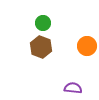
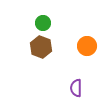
purple semicircle: moved 3 px right; rotated 96 degrees counterclockwise
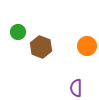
green circle: moved 25 px left, 9 px down
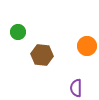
brown hexagon: moved 1 px right, 8 px down; rotated 15 degrees counterclockwise
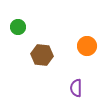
green circle: moved 5 px up
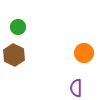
orange circle: moved 3 px left, 7 px down
brown hexagon: moved 28 px left; rotated 20 degrees clockwise
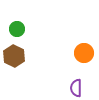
green circle: moved 1 px left, 2 px down
brown hexagon: moved 1 px down
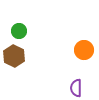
green circle: moved 2 px right, 2 px down
orange circle: moved 3 px up
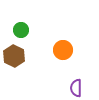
green circle: moved 2 px right, 1 px up
orange circle: moved 21 px left
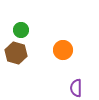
brown hexagon: moved 2 px right, 3 px up; rotated 10 degrees counterclockwise
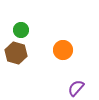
purple semicircle: rotated 42 degrees clockwise
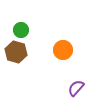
brown hexagon: moved 1 px up
